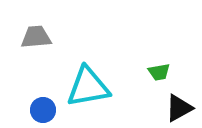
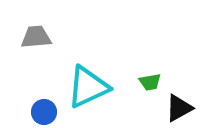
green trapezoid: moved 9 px left, 10 px down
cyan triangle: rotated 15 degrees counterclockwise
blue circle: moved 1 px right, 2 px down
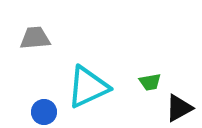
gray trapezoid: moved 1 px left, 1 px down
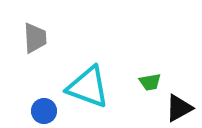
gray trapezoid: rotated 92 degrees clockwise
cyan triangle: rotated 45 degrees clockwise
blue circle: moved 1 px up
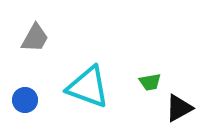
gray trapezoid: rotated 32 degrees clockwise
blue circle: moved 19 px left, 11 px up
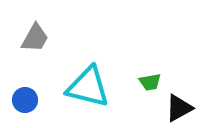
cyan triangle: rotated 6 degrees counterclockwise
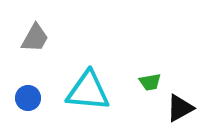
cyan triangle: moved 4 px down; rotated 9 degrees counterclockwise
blue circle: moved 3 px right, 2 px up
black triangle: moved 1 px right
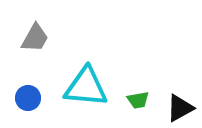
green trapezoid: moved 12 px left, 18 px down
cyan triangle: moved 2 px left, 4 px up
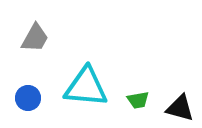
black triangle: rotated 44 degrees clockwise
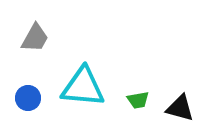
cyan triangle: moved 3 px left
